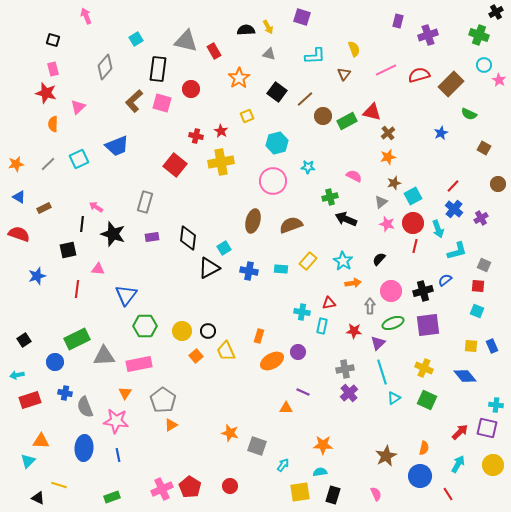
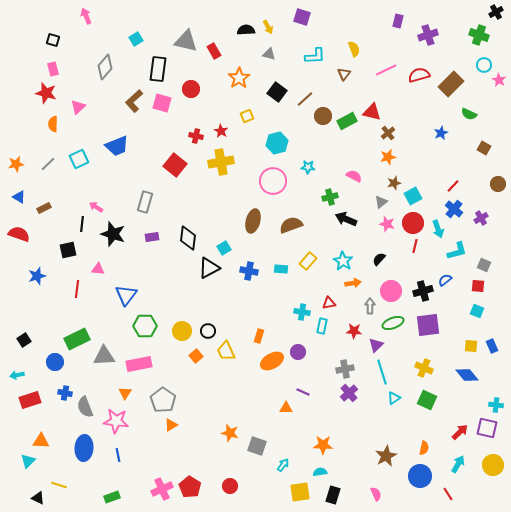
purple triangle at (378, 343): moved 2 px left, 2 px down
blue diamond at (465, 376): moved 2 px right, 1 px up
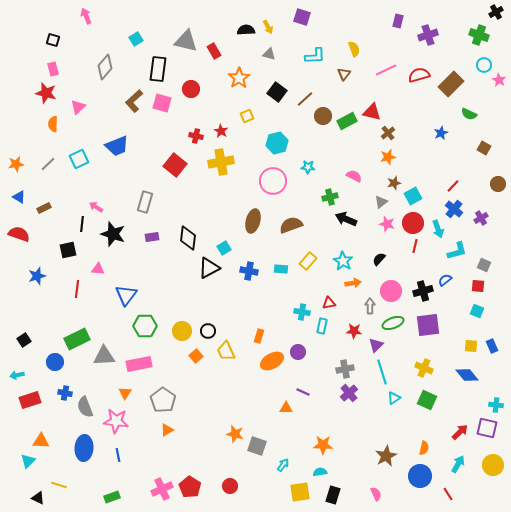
orange triangle at (171, 425): moved 4 px left, 5 px down
orange star at (230, 433): moved 5 px right, 1 px down
